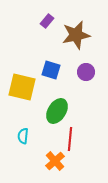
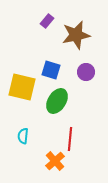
green ellipse: moved 10 px up
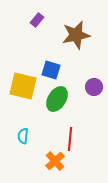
purple rectangle: moved 10 px left, 1 px up
purple circle: moved 8 px right, 15 px down
yellow square: moved 1 px right, 1 px up
green ellipse: moved 2 px up
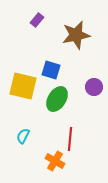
cyan semicircle: rotated 21 degrees clockwise
orange cross: rotated 18 degrees counterclockwise
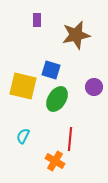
purple rectangle: rotated 40 degrees counterclockwise
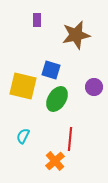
orange cross: rotated 18 degrees clockwise
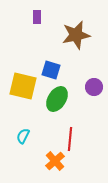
purple rectangle: moved 3 px up
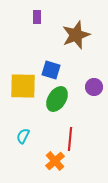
brown star: rotated 8 degrees counterclockwise
yellow square: rotated 12 degrees counterclockwise
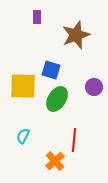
red line: moved 4 px right, 1 px down
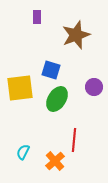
yellow square: moved 3 px left, 2 px down; rotated 8 degrees counterclockwise
cyan semicircle: moved 16 px down
